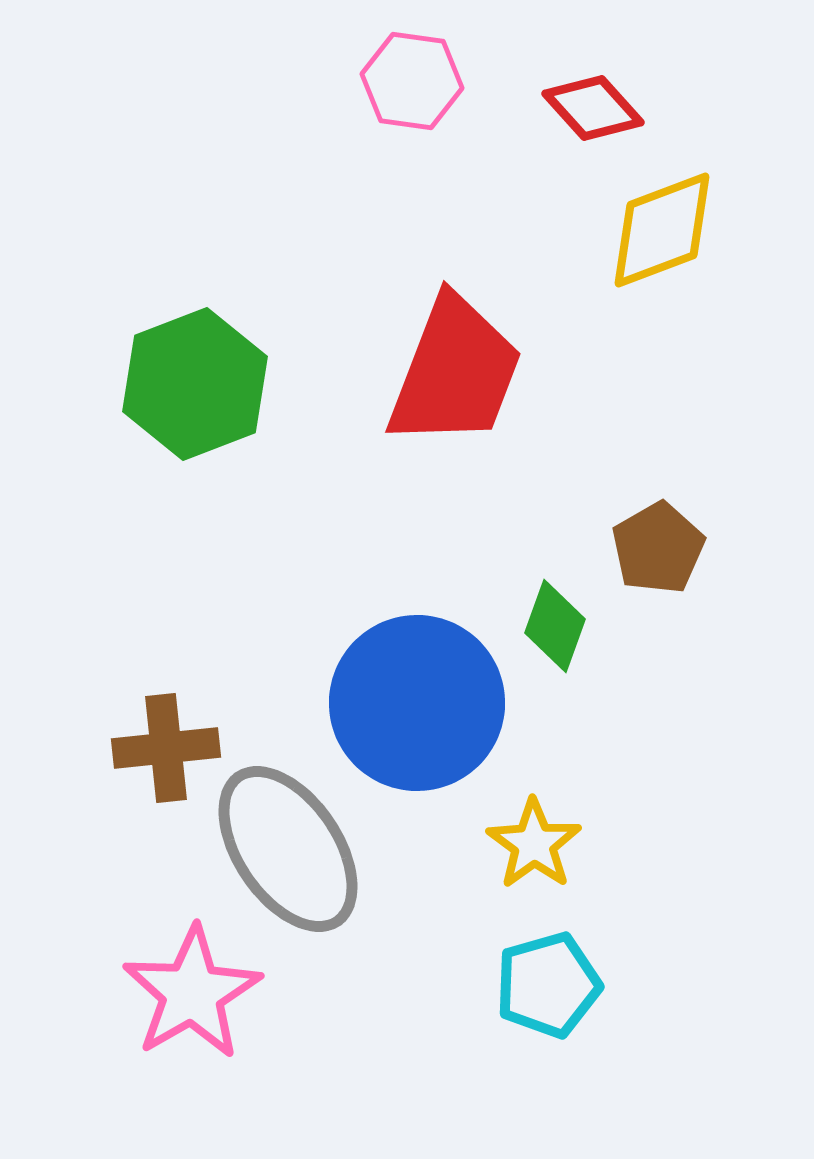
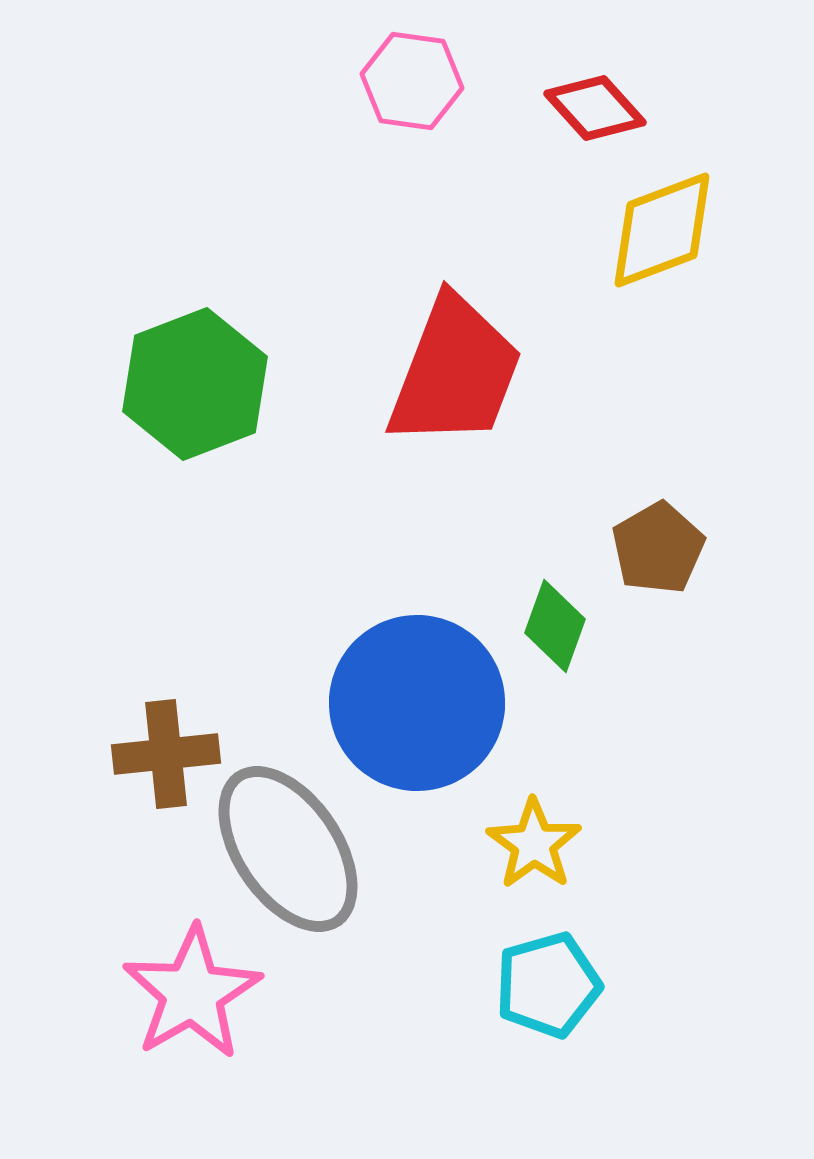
red diamond: moved 2 px right
brown cross: moved 6 px down
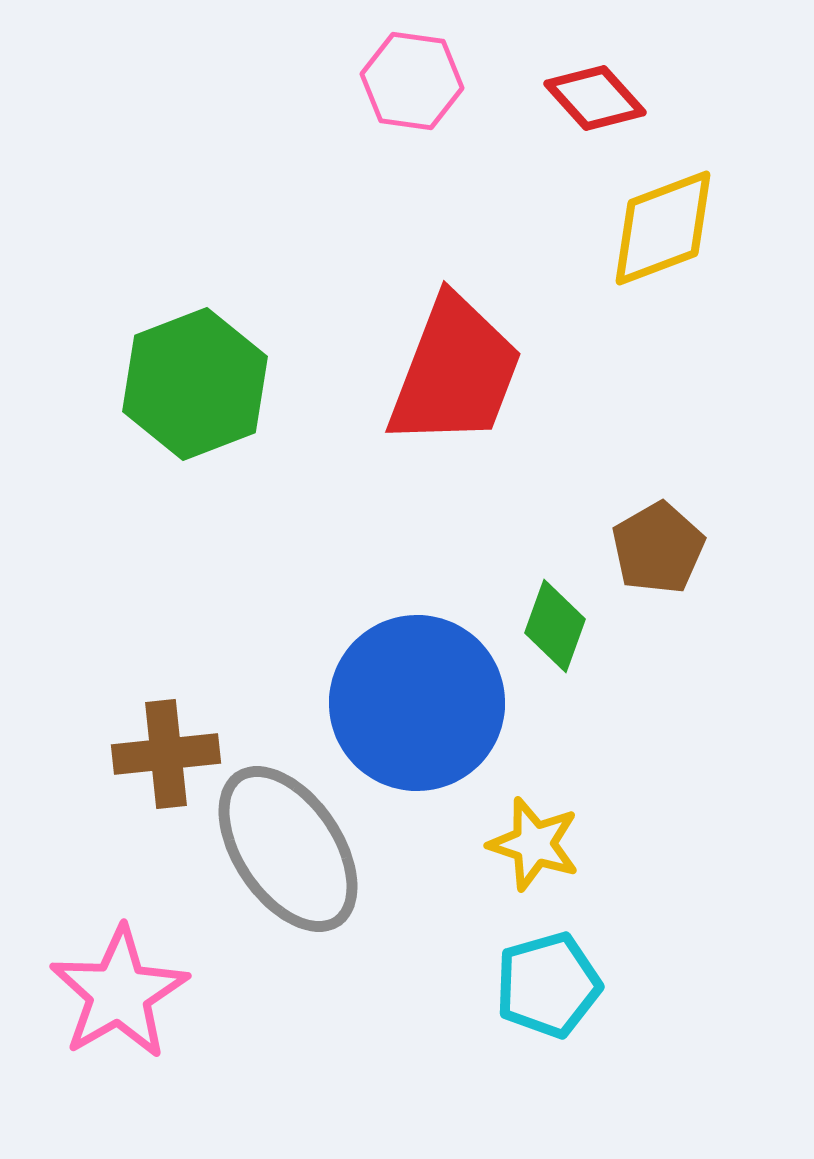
red diamond: moved 10 px up
yellow diamond: moved 1 px right, 2 px up
yellow star: rotated 18 degrees counterclockwise
pink star: moved 73 px left
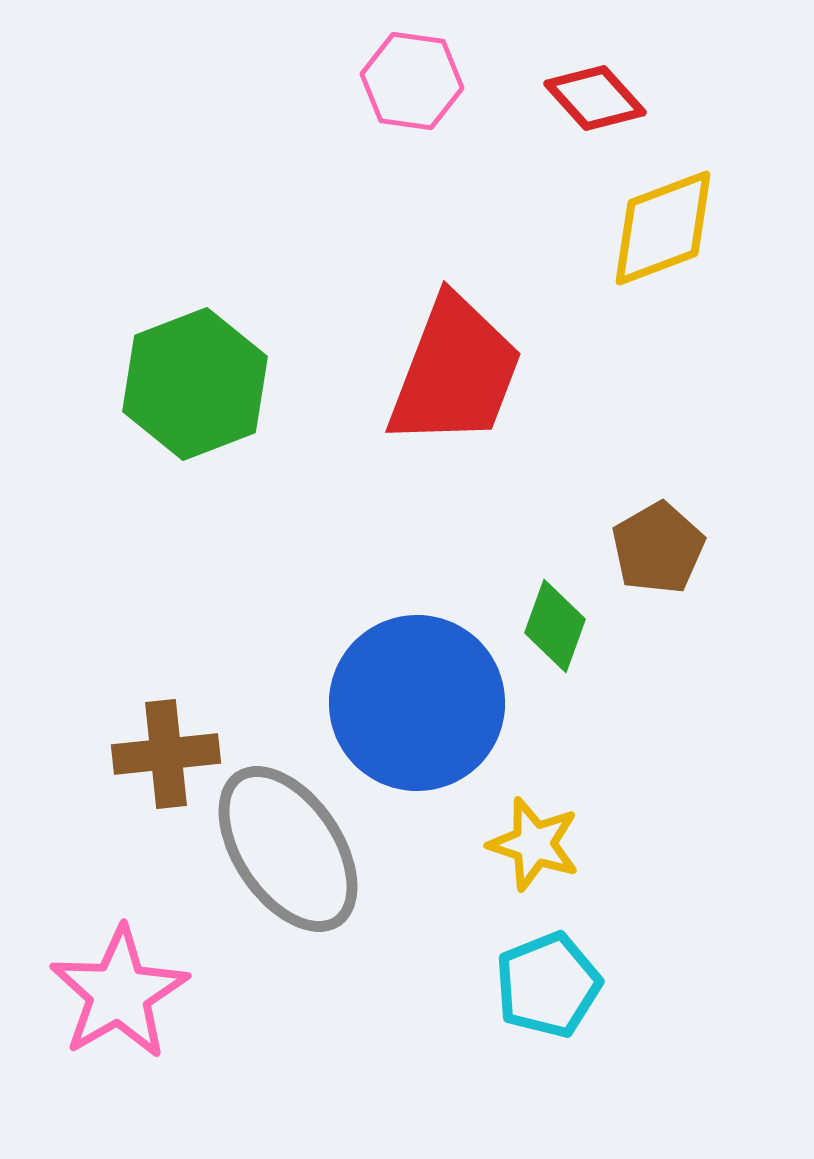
cyan pentagon: rotated 6 degrees counterclockwise
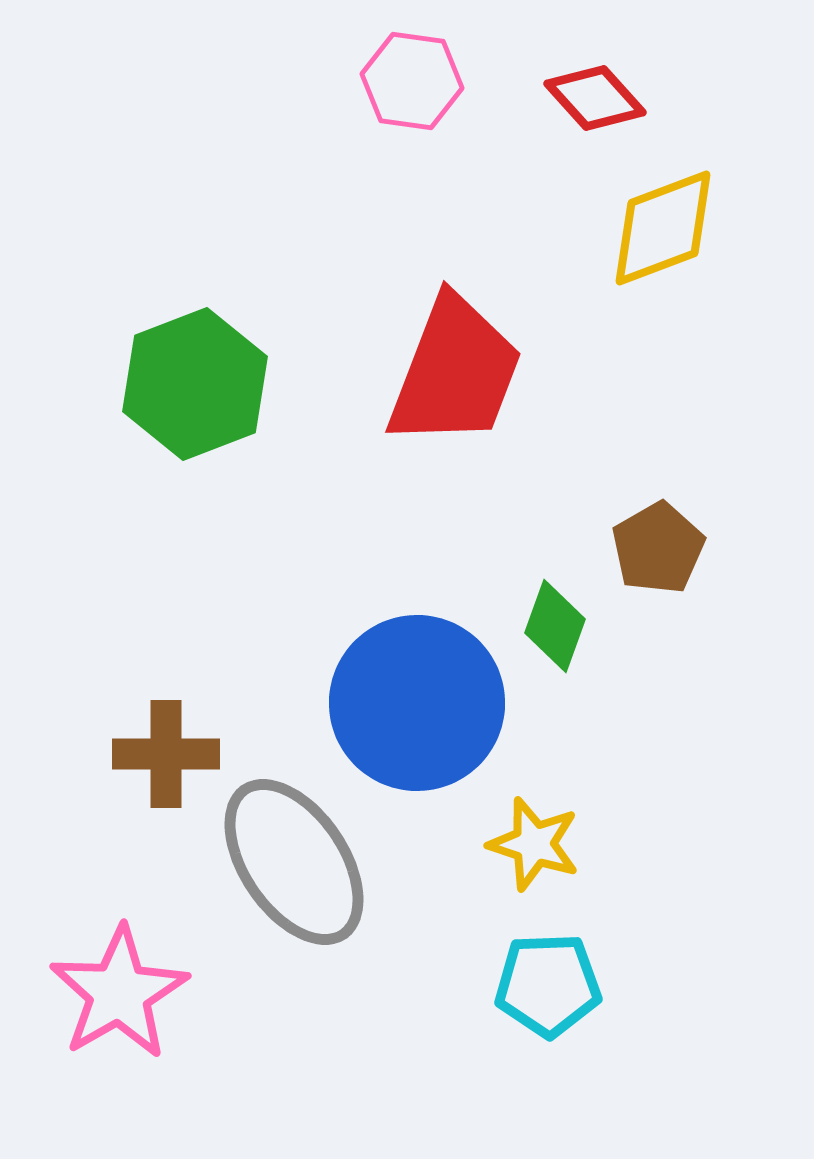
brown cross: rotated 6 degrees clockwise
gray ellipse: moved 6 px right, 13 px down
cyan pentagon: rotated 20 degrees clockwise
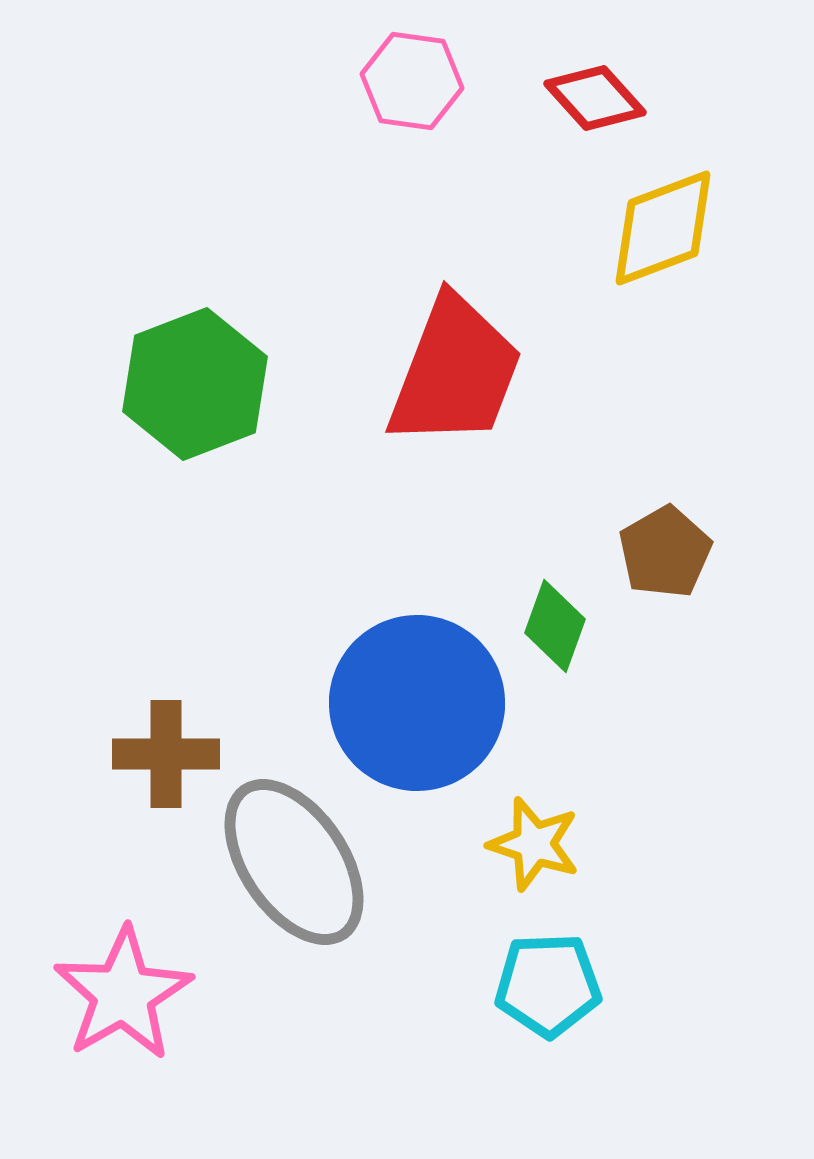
brown pentagon: moved 7 px right, 4 px down
pink star: moved 4 px right, 1 px down
